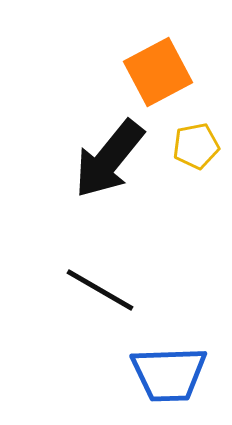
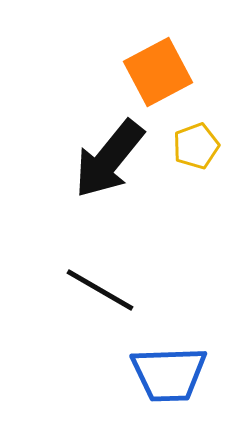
yellow pentagon: rotated 9 degrees counterclockwise
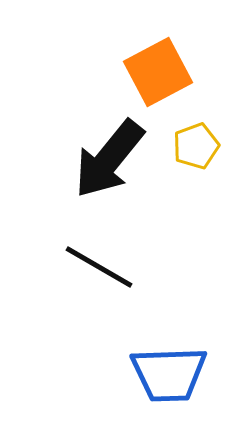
black line: moved 1 px left, 23 px up
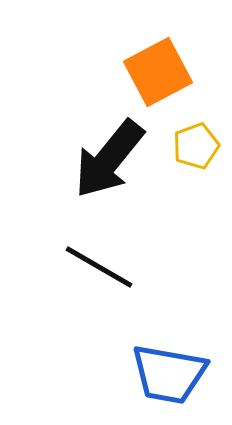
blue trapezoid: rotated 12 degrees clockwise
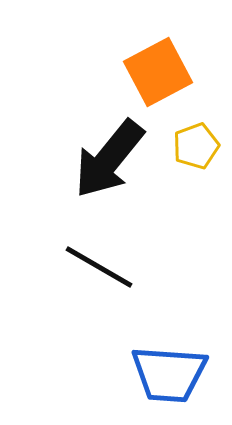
blue trapezoid: rotated 6 degrees counterclockwise
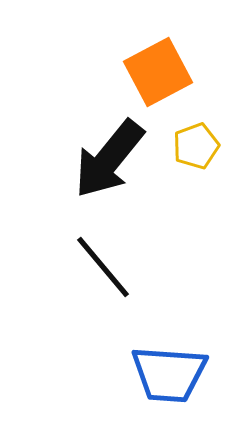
black line: moved 4 px right; rotated 20 degrees clockwise
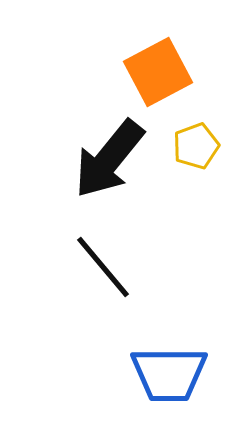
blue trapezoid: rotated 4 degrees counterclockwise
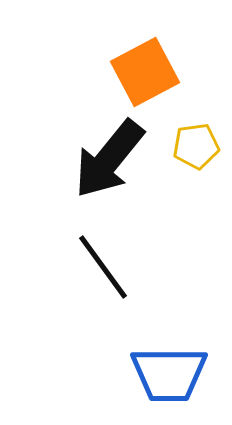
orange square: moved 13 px left
yellow pentagon: rotated 12 degrees clockwise
black line: rotated 4 degrees clockwise
